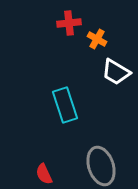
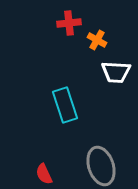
orange cross: moved 1 px down
white trapezoid: rotated 28 degrees counterclockwise
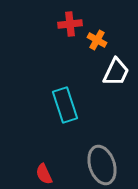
red cross: moved 1 px right, 1 px down
white trapezoid: rotated 68 degrees counterclockwise
gray ellipse: moved 1 px right, 1 px up
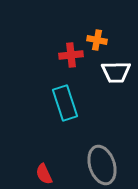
red cross: moved 1 px right, 31 px down
orange cross: rotated 18 degrees counterclockwise
white trapezoid: rotated 64 degrees clockwise
cyan rectangle: moved 2 px up
